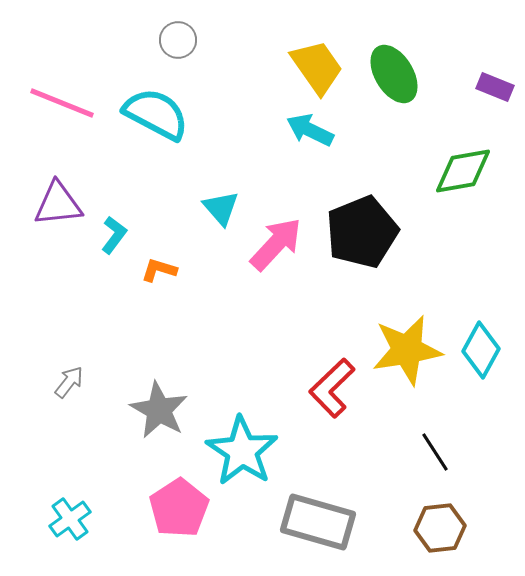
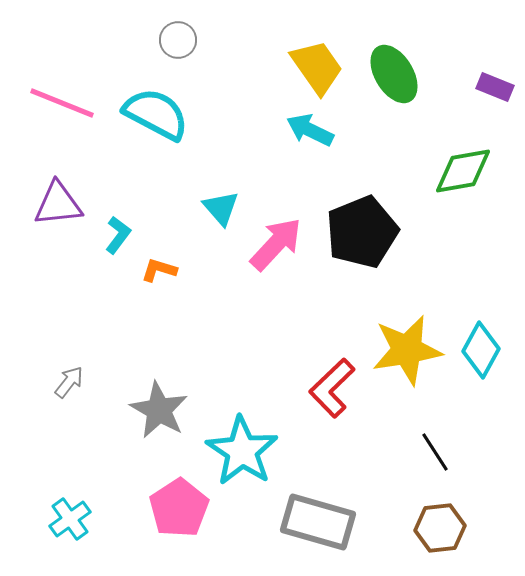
cyan L-shape: moved 4 px right
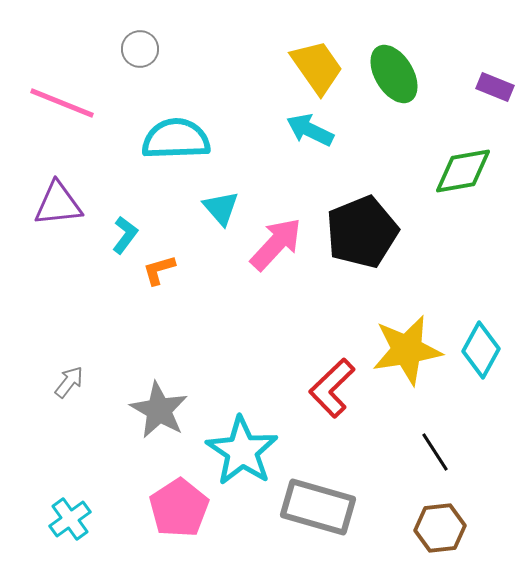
gray circle: moved 38 px left, 9 px down
cyan semicircle: moved 20 px right, 25 px down; rotated 30 degrees counterclockwise
cyan L-shape: moved 7 px right
orange L-shape: rotated 33 degrees counterclockwise
gray rectangle: moved 15 px up
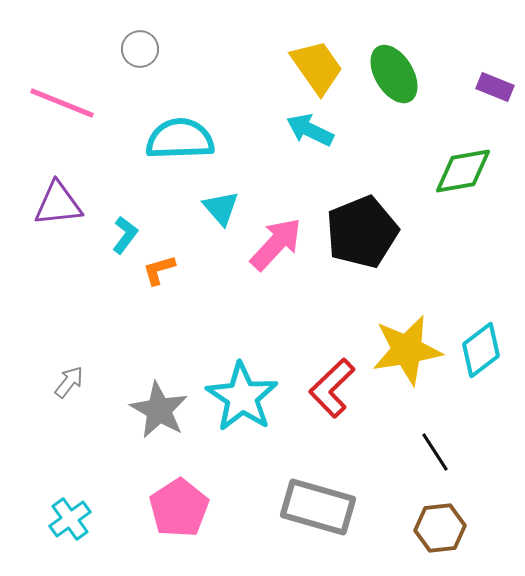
cyan semicircle: moved 4 px right
cyan diamond: rotated 24 degrees clockwise
cyan star: moved 54 px up
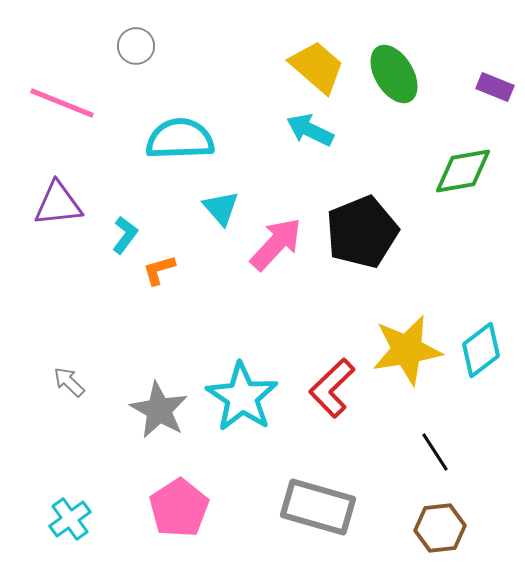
gray circle: moved 4 px left, 3 px up
yellow trapezoid: rotated 14 degrees counterclockwise
gray arrow: rotated 84 degrees counterclockwise
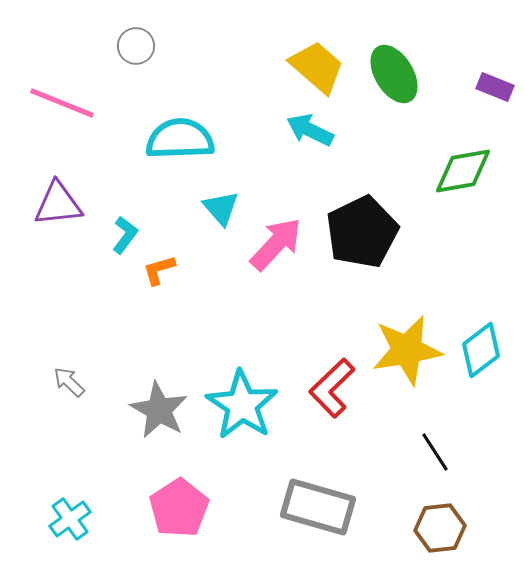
black pentagon: rotated 4 degrees counterclockwise
cyan star: moved 8 px down
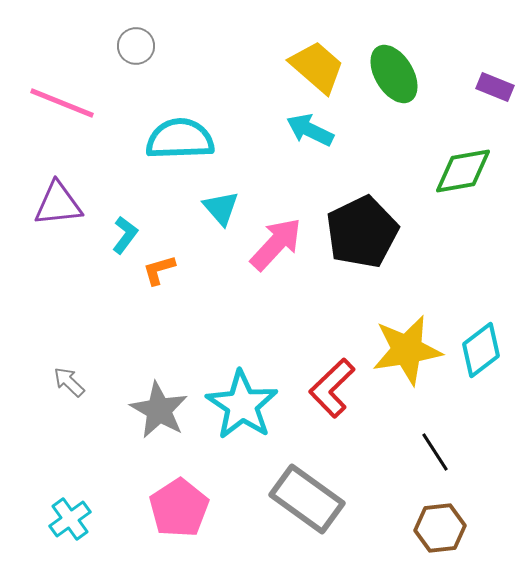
gray rectangle: moved 11 px left, 8 px up; rotated 20 degrees clockwise
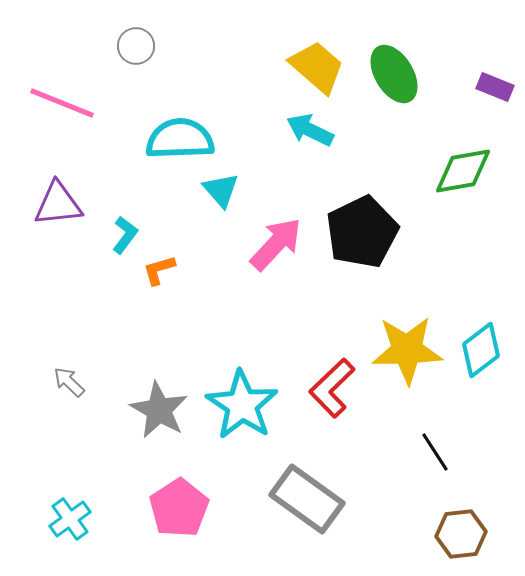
cyan triangle: moved 18 px up
yellow star: rotated 8 degrees clockwise
brown hexagon: moved 21 px right, 6 px down
